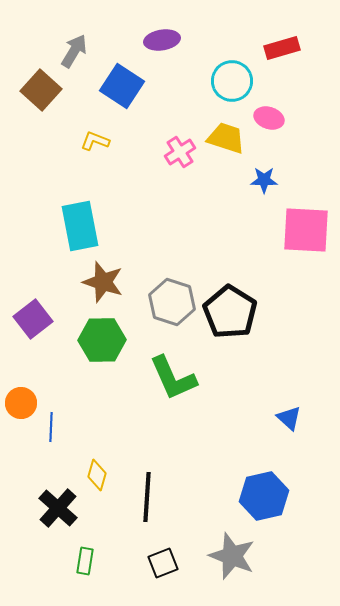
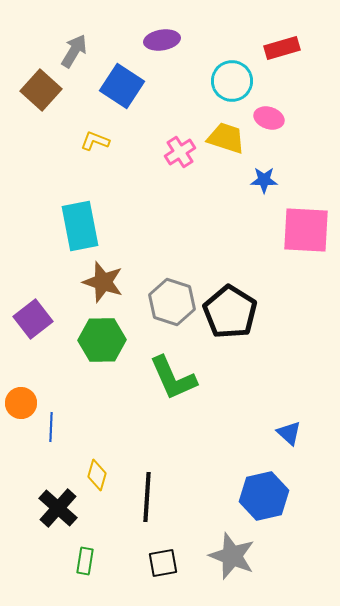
blue triangle: moved 15 px down
black square: rotated 12 degrees clockwise
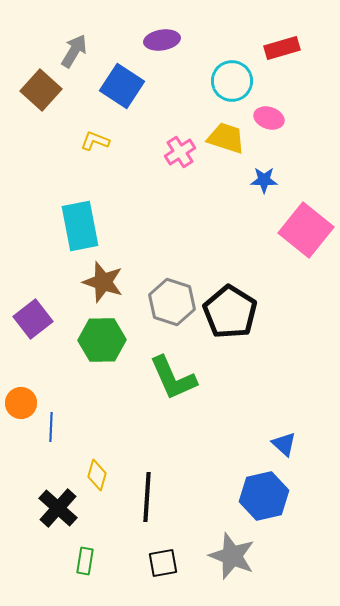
pink square: rotated 36 degrees clockwise
blue triangle: moved 5 px left, 11 px down
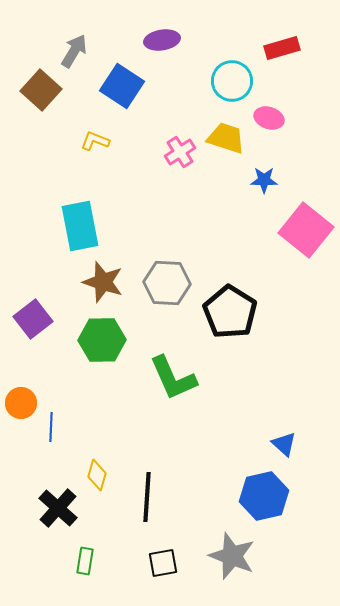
gray hexagon: moved 5 px left, 19 px up; rotated 15 degrees counterclockwise
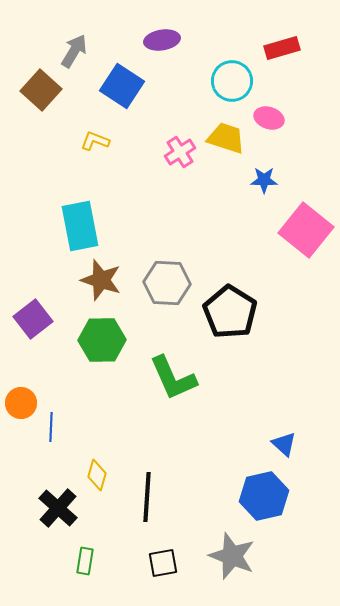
brown star: moved 2 px left, 2 px up
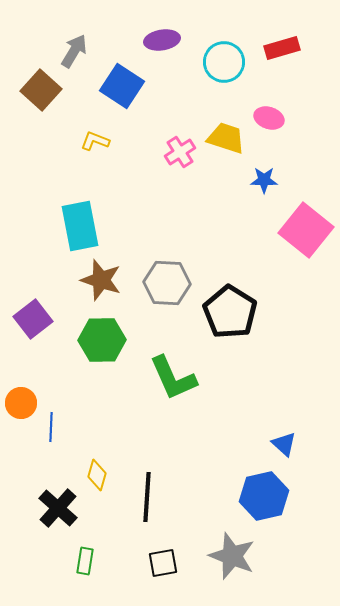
cyan circle: moved 8 px left, 19 px up
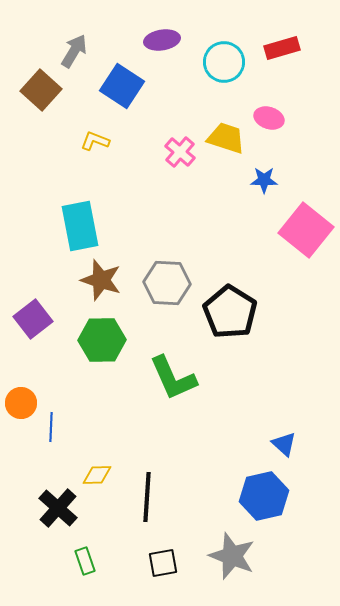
pink cross: rotated 16 degrees counterclockwise
yellow diamond: rotated 72 degrees clockwise
green rectangle: rotated 28 degrees counterclockwise
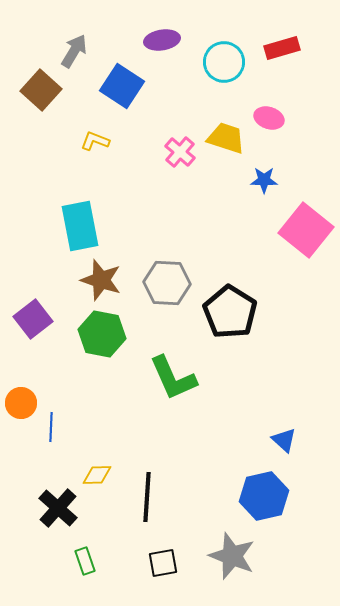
green hexagon: moved 6 px up; rotated 12 degrees clockwise
blue triangle: moved 4 px up
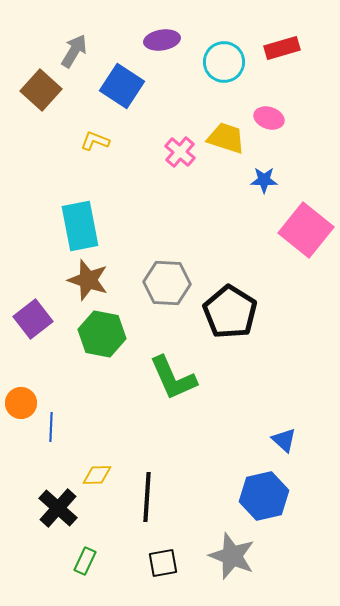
brown star: moved 13 px left
green rectangle: rotated 44 degrees clockwise
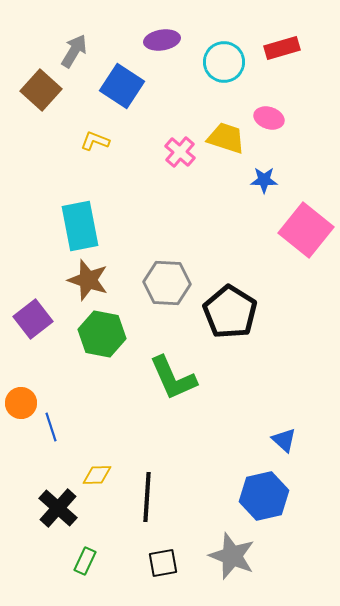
blue line: rotated 20 degrees counterclockwise
